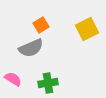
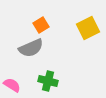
yellow square: moved 1 px right, 1 px up
pink semicircle: moved 1 px left, 6 px down
green cross: moved 2 px up; rotated 24 degrees clockwise
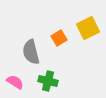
orange square: moved 18 px right, 13 px down
gray semicircle: moved 4 px down; rotated 100 degrees clockwise
pink semicircle: moved 3 px right, 3 px up
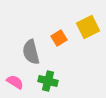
yellow square: moved 1 px up
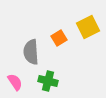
gray semicircle: rotated 10 degrees clockwise
pink semicircle: rotated 24 degrees clockwise
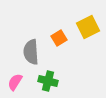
pink semicircle: rotated 114 degrees counterclockwise
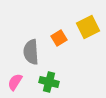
green cross: moved 1 px right, 1 px down
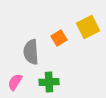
green cross: rotated 18 degrees counterclockwise
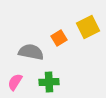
gray semicircle: rotated 105 degrees clockwise
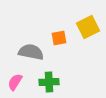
orange square: rotated 21 degrees clockwise
